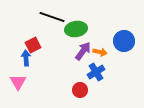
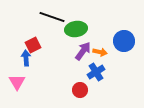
pink triangle: moved 1 px left
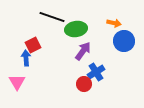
orange arrow: moved 14 px right, 29 px up
red circle: moved 4 px right, 6 px up
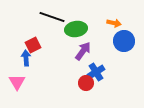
red circle: moved 2 px right, 1 px up
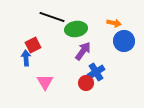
pink triangle: moved 28 px right
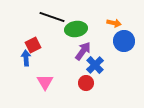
blue cross: moved 1 px left, 7 px up; rotated 12 degrees counterclockwise
